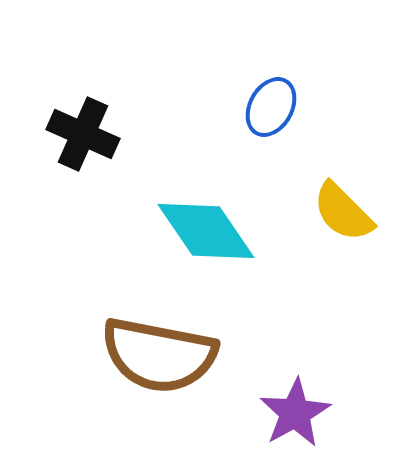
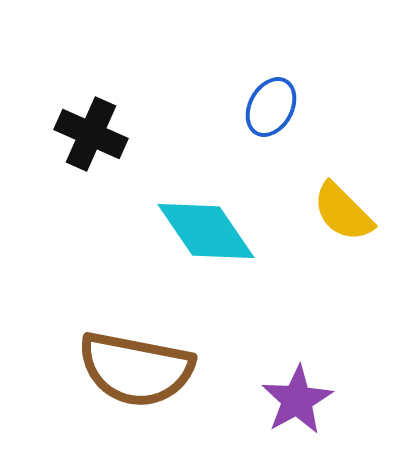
black cross: moved 8 px right
brown semicircle: moved 23 px left, 14 px down
purple star: moved 2 px right, 13 px up
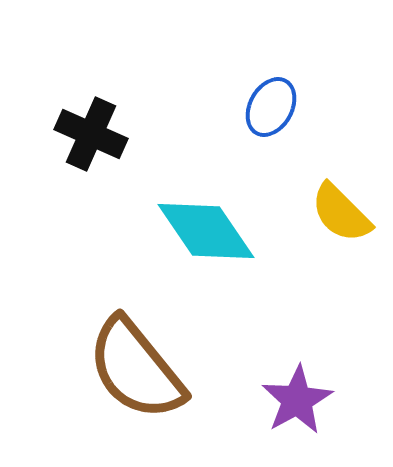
yellow semicircle: moved 2 px left, 1 px down
brown semicircle: rotated 40 degrees clockwise
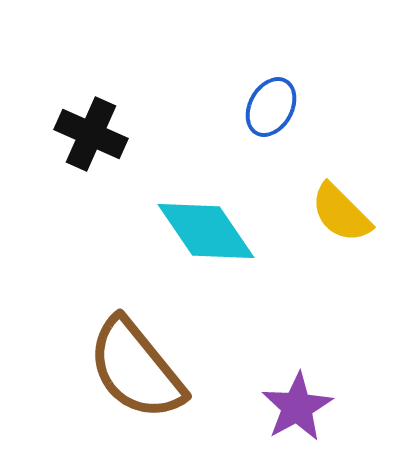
purple star: moved 7 px down
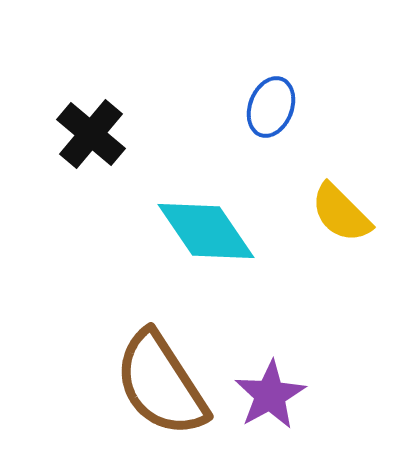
blue ellipse: rotated 8 degrees counterclockwise
black cross: rotated 16 degrees clockwise
brown semicircle: moved 25 px right, 15 px down; rotated 6 degrees clockwise
purple star: moved 27 px left, 12 px up
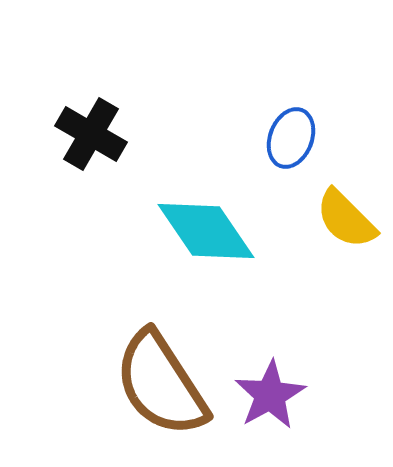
blue ellipse: moved 20 px right, 31 px down
black cross: rotated 10 degrees counterclockwise
yellow semicircle: moved 5 px right, 6 px down
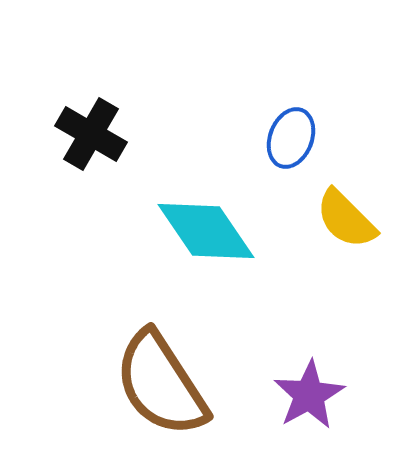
purple star: moved 39 px right
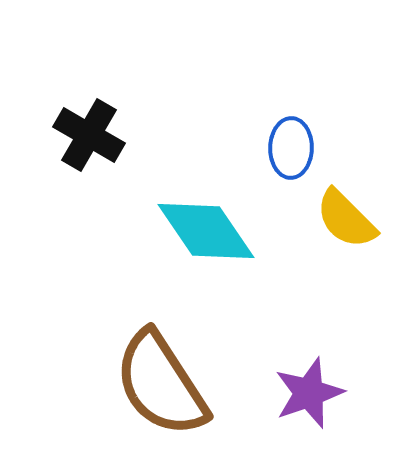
black cross: moved 2 px left, 1 px down
blue ellipse: moved 10 px down; rotated 20 degrees counterclockwise
purple star: moved 2 px up; rotated 10 degrees clockwise
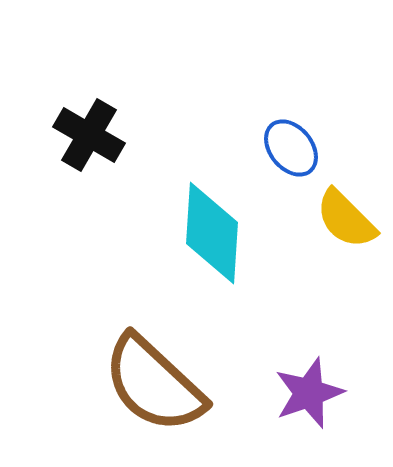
blue ellipse: rotated 40 degrees counterclockwise
cyan diamond: moved 6 px right, 2 px down; rotated 38 degrees clockwise
brown semicircle: moved 7 px left; rotated 14 degrees counterclockwise
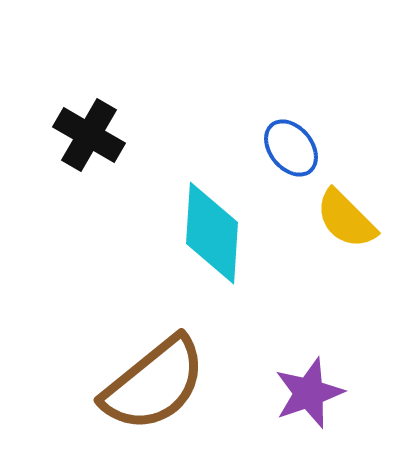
brown semicircle: rotated 82 degrees counterclockwise
